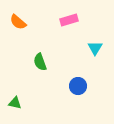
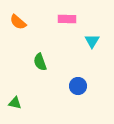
pink rectangle: moved 2 px left, 1 px up; rotated 18 degrees clockwise
cyan triangle: moved 3 px left, 7 px up
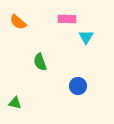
cyan triangle: moved 6 px left, 4 px up
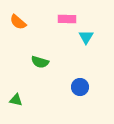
green semicircle: rotated 54 degrees counterclockwise
blue circle: moved 2 px right, 1 px down
green triangle: moved 1 px right, 3 px up
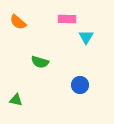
blue circle: moved 2 px up
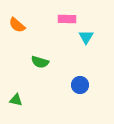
orange semicircle: moved 1 px left, 3 px down
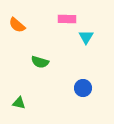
blue circle: moved 3 px right, 3 px down
green triangle: moved 3 px right, 3 px down
